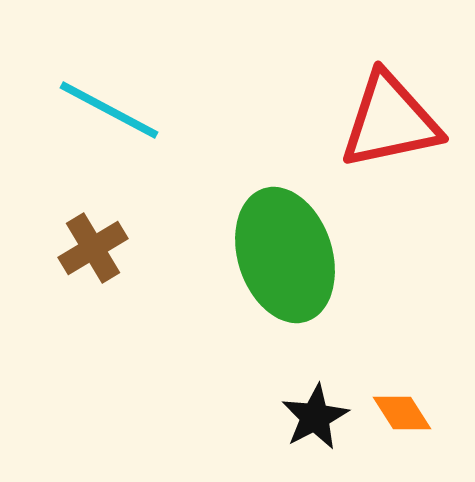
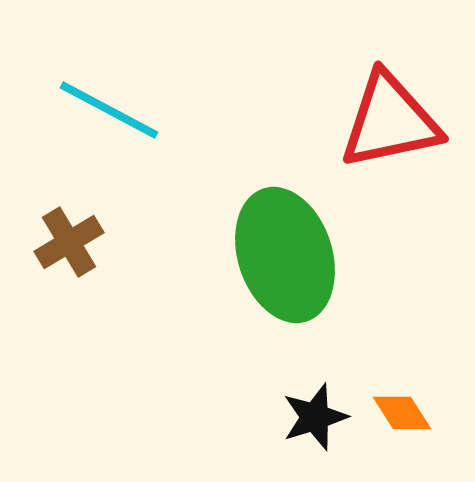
brown cross: moved 24 px left, 6 px up
black star: rotated 10 degrees clockwise
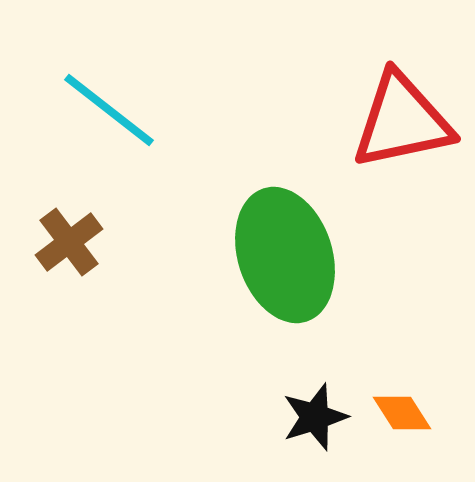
cyan line: rotated 10 degrees clockwise
red triangle: moved 12 px right
brown cross: rotated 6 degrees counterclockwise
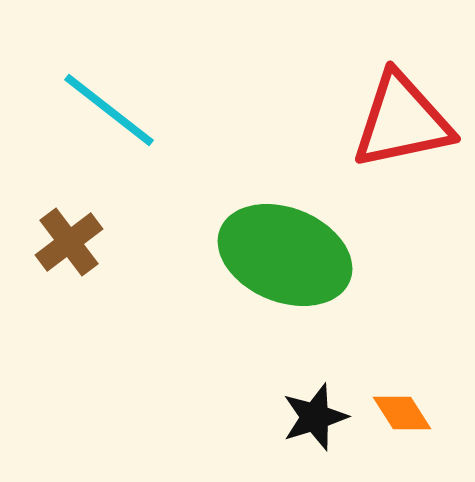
green ellipse: rotated 50 degrees counterclockwise
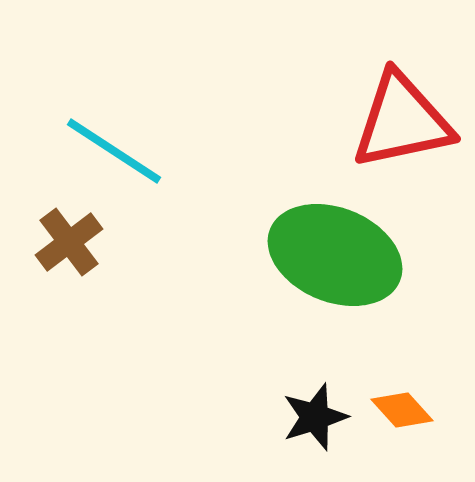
cyan line: moved 5 px right, 41 px down; rotated 5 degrees counterclockwise
green ellipse: moved 50 px right
orange diamond: moved 3 px up; rotated 10 degrees counterclockwise
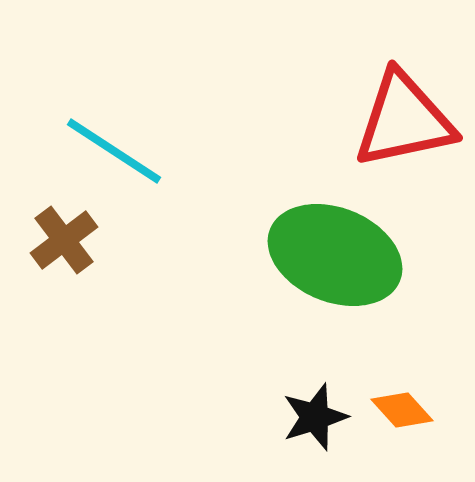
red triangle: moved 2 px right, 1 px up
brown cross: moved 5 px left, 2 px up
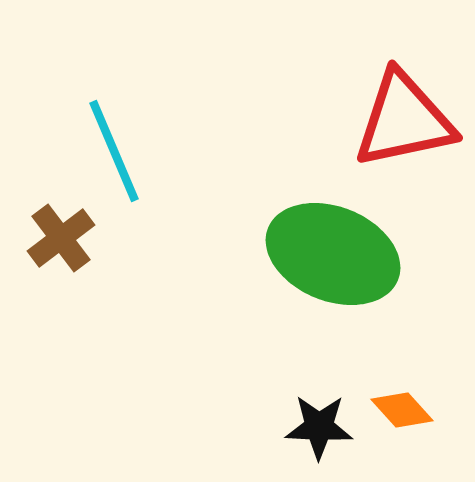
cyan line: rotated 34 degrees clockwise
brown cross: moved 3 px left, 2 px up
green ellipse: moved 2 px left, 1 px up
black star: moved 4 px right, 10 px down; rotated 20 degrees clockwise
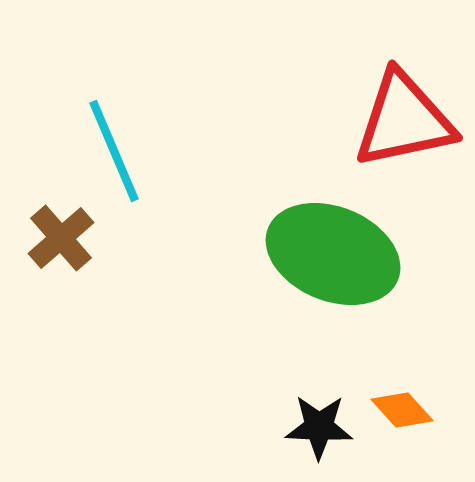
brown cross: rotated 4 degrees counterclockwise
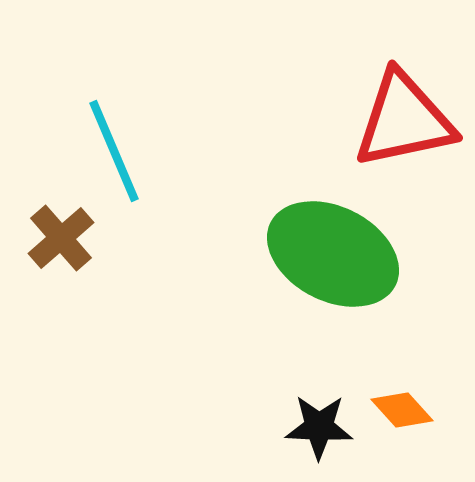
green ellipse: rotated 5 degrees clockwise
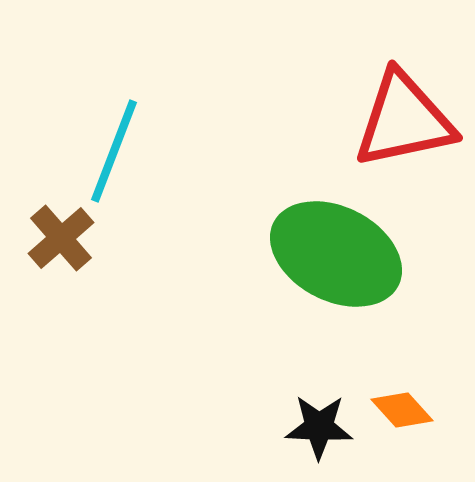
cyan line: rotated 44 degrees clockwise
green ellipse: moved 3 px right
